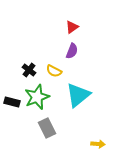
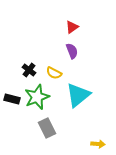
purple semicircle: rotated 42 degrees counterclockwise
yellow semicircle: moved 2 px down
black rectangle: moved 3 px up
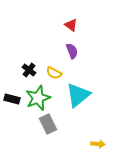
red triangle: moved 1 px left, 2 px up; rotated 48 degrees counterclockwise
green star: moved 1 px right, 1 px down
gray rectangle: moved 1 px right, 4 px up
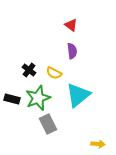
purple semicircle: rotated 14 degrees clockwise
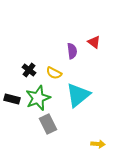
red triangle: moved 23 px right, 17 px down
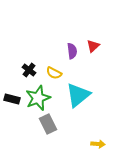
red triangle: moved 1 px left, 4 px down; rotated 40 degrees clockwise
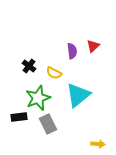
black cross: moved 4 px up
black rectangle: moved 7 px right, 18 px down; rotated 21 degrees counterclockwise
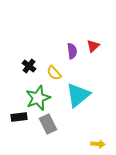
yellow semicircle: rotated 21 degrees clockwise
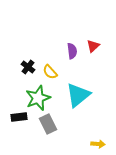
black cross: moved 1 px left, 1 px down
yellow semicircle: moved 4 px left, 1 px up
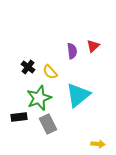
green star: moved 1 px right
